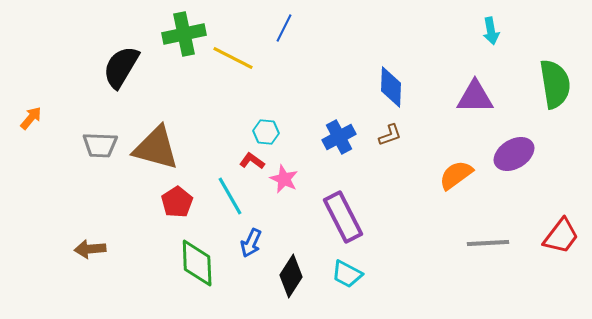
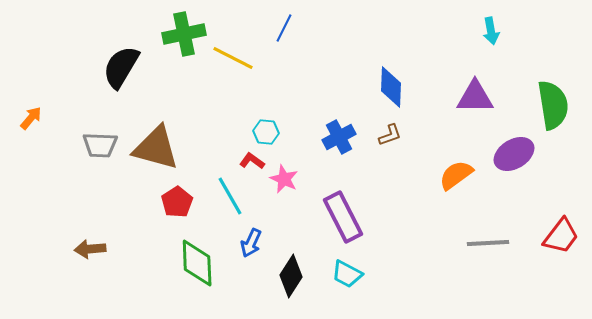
green semicircle: moved 2 px left, 21 px down
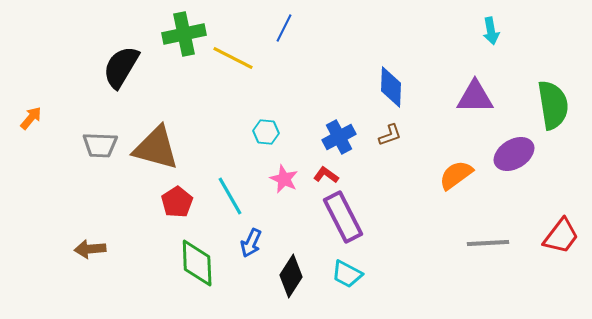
red L-shape: moved 74 px right, 14 px down
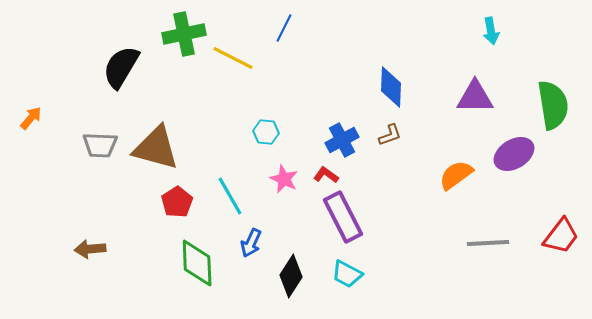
blue cross: moved 3 px right, 3 px down
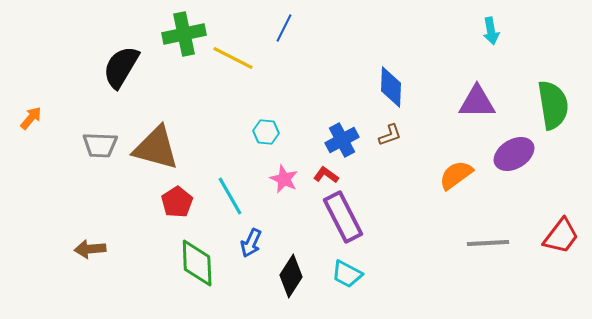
purple triangle: moved 2 px right, 5 px down
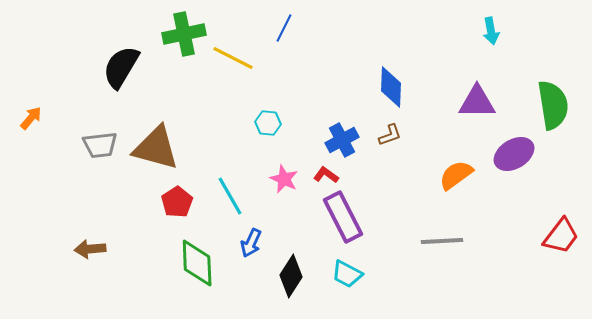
cyan hexagon: moved 2 px right, 9 px up
gray trapezoid: rotated 9 degrees counterclockwise
gray line: moved 46 px left, 2 px up
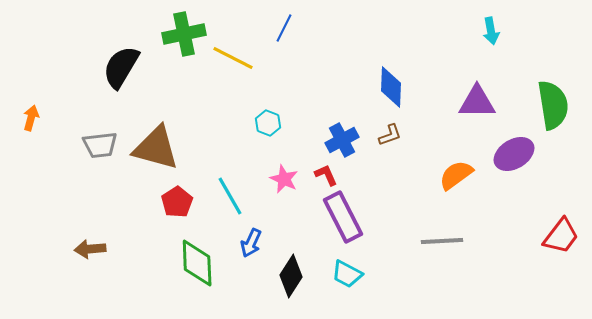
orange arrow: rotated 25 degrees counterclockwise
cyan hexagon: rotated 15 degrees clockwise
red L-shape: rotated 30 degrees clockwise
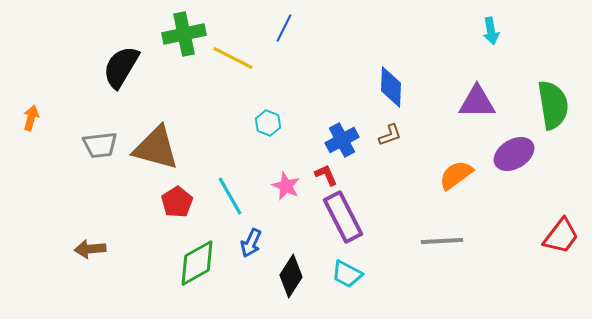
pink star: moved 2 px right, 7 px down
green diamond: rotated 63 degrees clockwise
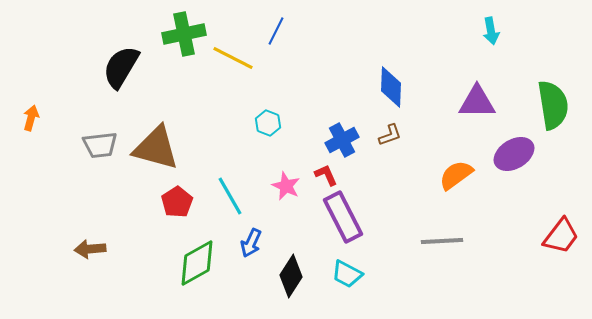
blue line: moved 8 px left, 3 px down
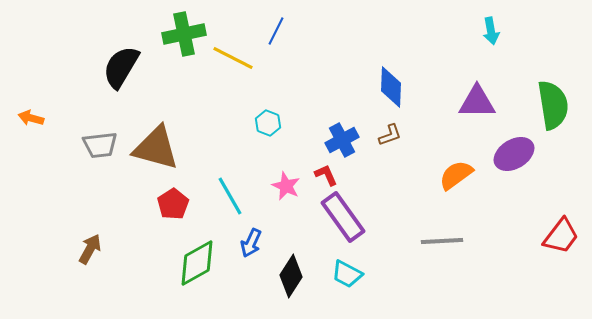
orange arrow: rotated 90 degrees counterclockwise
red pentagon: moved 4 px left, 2 px down
purple rectangle: rotated 9 degrees counterclockwise
brown arrow: rotated 124 degrees clockwise
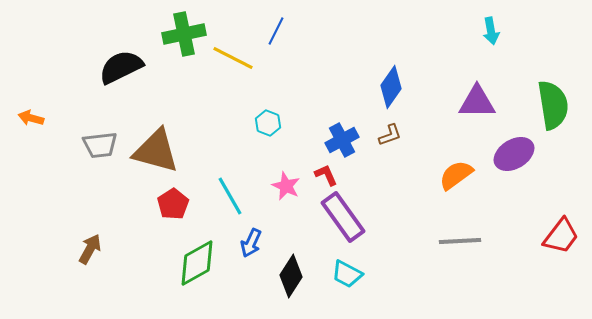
black semicircle: rotated 33 degrees clockwise
blue diamond: rotated 33 degrees clockwise
brown triangle: moved 3 px down
gray line: moved 18 px right
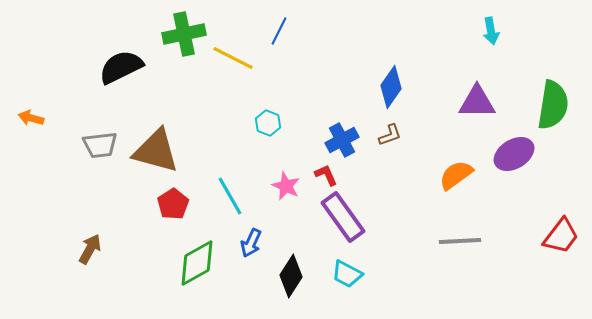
blue line: moved 3 px right
green semicircle: rotated 18 degrees clockwise
